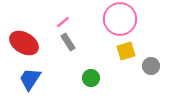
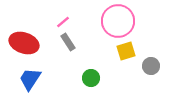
pink circle: moved 2 px left, 2 px down
red ellipse: rotated 12 degrees counterclockwise
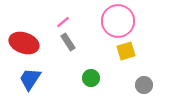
gray circle: moved 7 px left, 19 px down
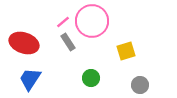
pink circle: moved 26 px left
gray circle: moved 4 px left
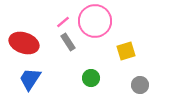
pink circle: moved 3 px right
